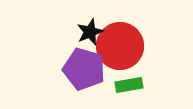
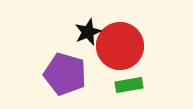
black star: moved 2 px left
purple pentagon: moved 19 px left, 5 px down
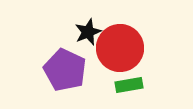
red circle: moved 2 px down
purple pentagon: moved 4 px up; rotated 9 degrees clockwise
